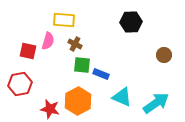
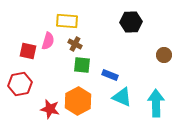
yellow rectangle: moved 3 px right, 1 px down
blue rectangle: moved 9 px right, 1 px down
cyan arrow: rotated 56 degrees counterclockwise
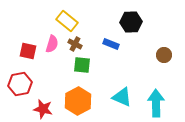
yellow rectangle: rotated 35 degrees clockwise
pink semicircle: moved 4 px right, 3 px down
blue rectangle: moved 1 px right, 31 px up
red star: moved 7 px left
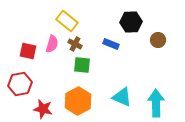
brown circle: moved 6 px left, 15 px up
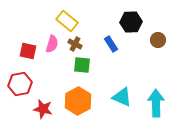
blue rectangle: rotated 35 degrees clockwise
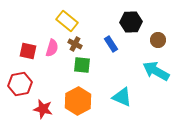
pink semicircle: moved 4 px down
cyan arrow: moved 32 px up; rotated 60 degrees counterclockwise
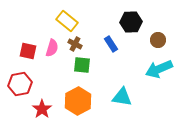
cyan arrow: moved 3 px right, 2 px up; rotated 52 degrees counterclockwise
cyan triangle: rotated 15 degrees counterclockwise
red star: moved 1 px left; rotated 24 degrees clockwise
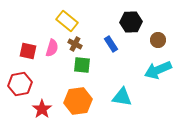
cyan arrow: moved 1 px left, 1 px down
orange hexagon: rotated 20 degrees clockwise
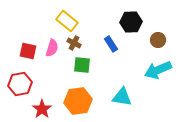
brown cross: moved 1 px left, 1 px up
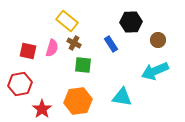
green square: moved 1 px right
cyan arrow: moved 3 px left, 1 px down
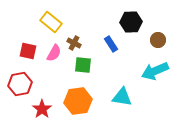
yellow rectangle: moved 16 px left, 1 px down
pink semicircle: moved 2 px right, 5 px down; rotated 12 degrees clockwise
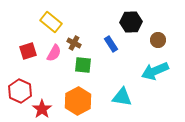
red square: rotated 30 degrees counterclockwise
red hexagon: moved 7 px down; rotated 25 degrees counterclockwise
orange hexagon: rotated 20 degrees counterclockwise
